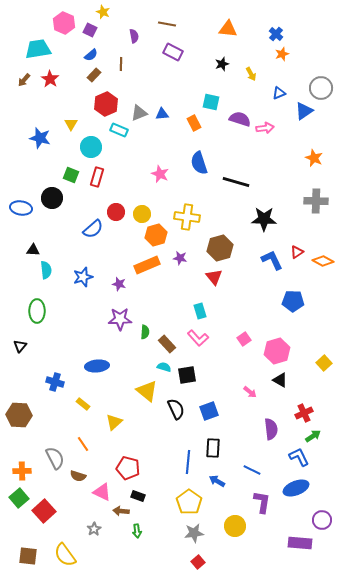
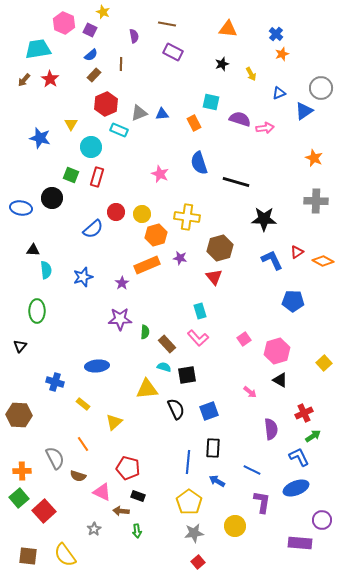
purple star at (119, 284): moved 3 px right, 1 px up; rotated 24 degrees clockwise
yellow triangle at (147, 391): moved 2 px up; rotated 45 degrees counterclockwise
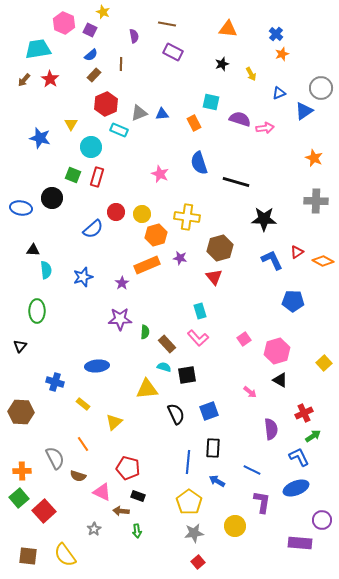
green square at (71, 175): moved 2 px right
black semicircle at (176, 409): moved 5 px down
brown hexagon at (19, 415): moved 2 px right, 3 px up
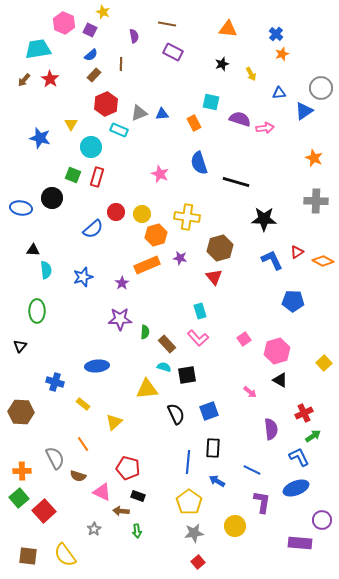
blue triangle at (279, 93): rotated 16 degrees clockwise
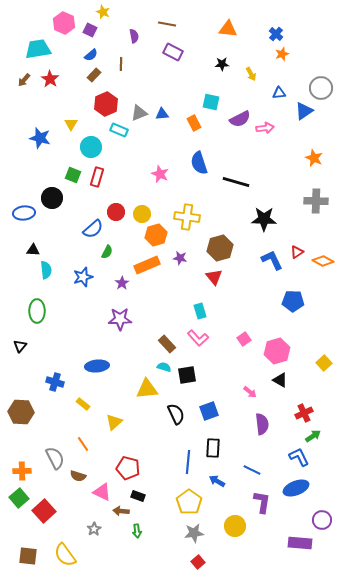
black star at (222, 64): rotated 16 degrees clockwise
purple semicircle at (240, 119): rotated 135 degrees clockwise
blue ellipse at (21, 208): moved 3 px right, 5 px down; rotated 15 degrees counterclockwise
green semicircle at (145, 332): moved 38 px left, 80 px up; rotated 24 degrees clockwise
purple semicircle at (271, 429): moved 9 px left, 5 px up
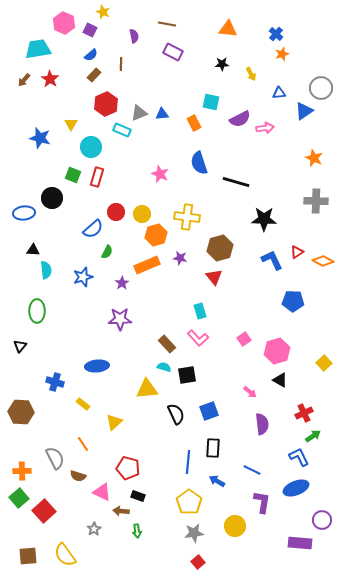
cyan rectangle at (119, 130): moved 3 px right
brown square at (28, 556): rotated 12 degrees counterclockwise
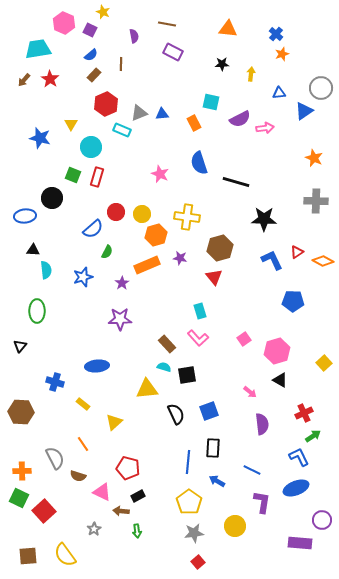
yellow arrow at (251, 74): rotated 144 degrees counterclockwise
blue ellipse at (24, 213): moved 1 px right, 3 px down
black rectangle at (138, 496): rotated 48 degrees counterclockwise
green square at (19, 498): rotated 24 degrees counterclockwise
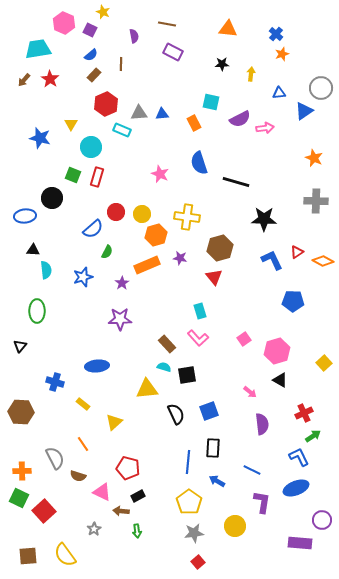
gray triangle at (139, 113): rotated 18 degrees clockwise
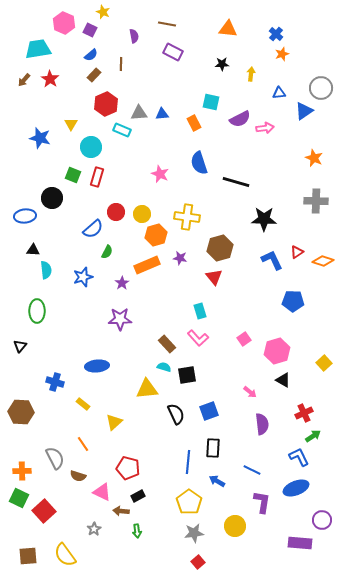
orange diamond at (323, 261): rotated 10 degrees counterclockwise
black triangle at (280, 380): moved 3 px right
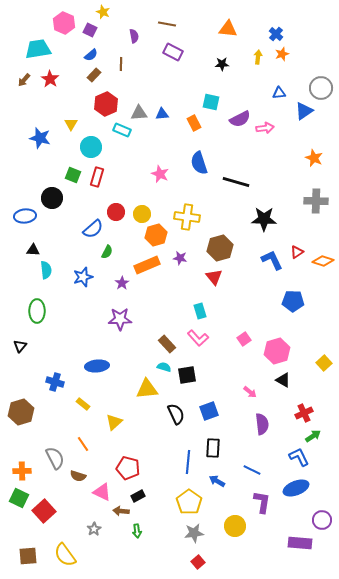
yellow arrow at (251, 74): moved 7 px right, 17 px up
brown hexagon at (21, 412): rotated 20 degrees counterclockwise
